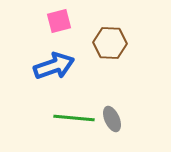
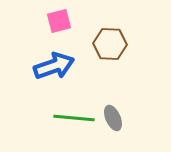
brown hexagon: moved 1 px down
gray ellipse: moved 1 px right, 1 px up
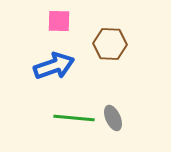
pink square: rotated 15 degrees clockwise
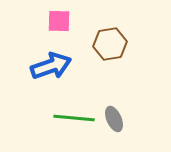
brown hexagon: rotated 12 degrees counterclockwise
blue arrow: moved 3 px left
gray ellipse: moved 1 px right, 1 px down
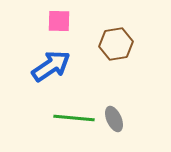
brown hexagon: moved 6 px right
blue arrow: rotated 15 degrees counterclockwise
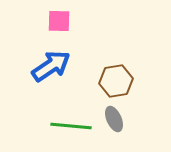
brown hexagon: moved 37 px down
green line: moved 3 px left, 8 px down
